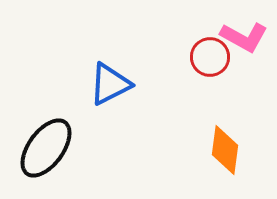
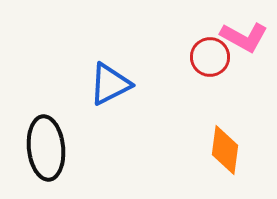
black ellipse: rotated 42 degrees counterclockwise
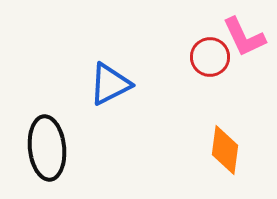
pink L-shape: rotated 36 degrees clockwise
black ellipse: moved 1 px right
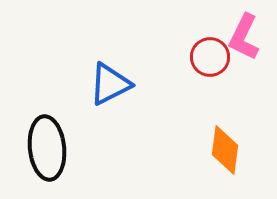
pink L-shape: rotated 51 degrees clockwise
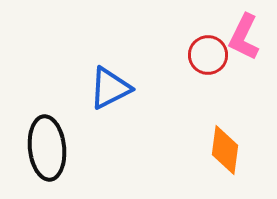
red circle: moved 2 px left, 2 px up
blue triangle: moved 4 px down
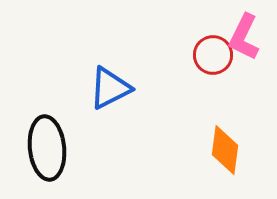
red circle: moved 5 px right
